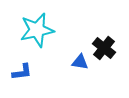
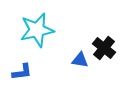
blue triangle: moved 2 px up
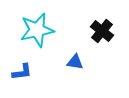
black cross: moved 2 px left, 17 px up
blue triangle: moved 5 px left, 2 px down
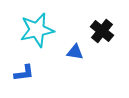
blue triangle: moved 10 px up
blue L-shape: moved 2 px right, 1 px down
